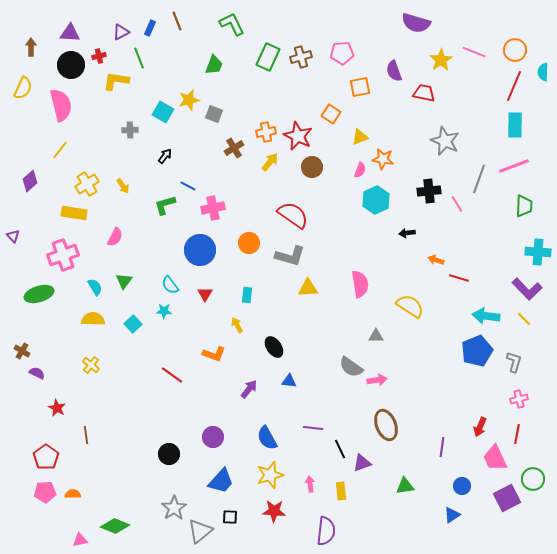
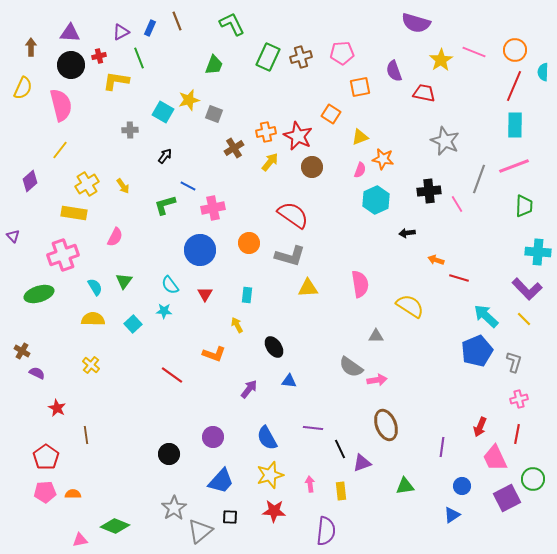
cyan arrow at (486, 316): rotated 36 degrees clockwise
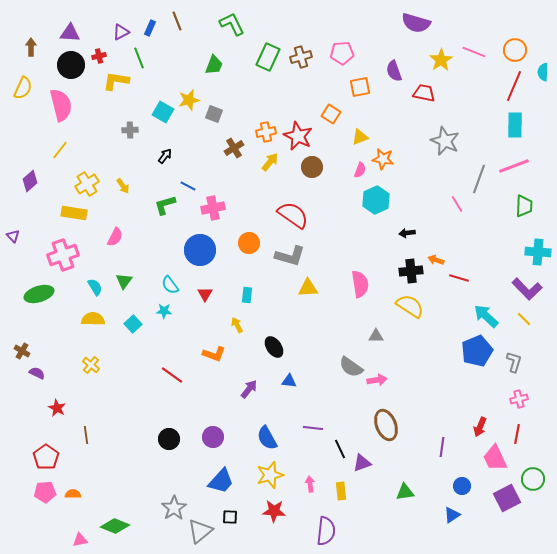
black cross at (429, 191): moved 18 px left, 80 px down
black circle at (169, 454): moved 15 px up
green triangle at (405, 486): moved 6 px down
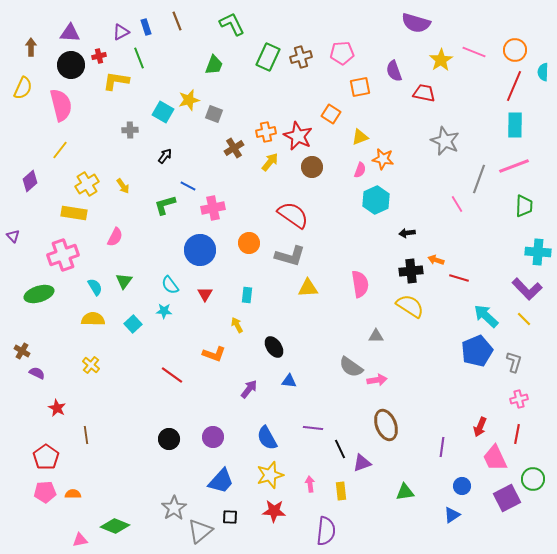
blue rectangle at (150, 28): moved 4 px left, 1 px up; rotated 42 degrees counterclockwise
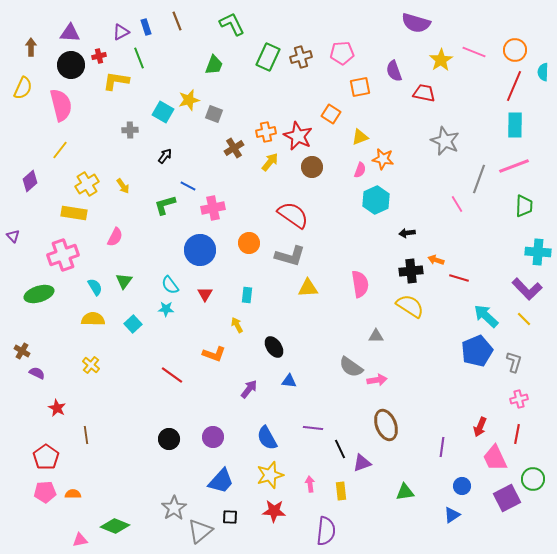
cyan star at (164, 311): moved 2 px right, 2 px up
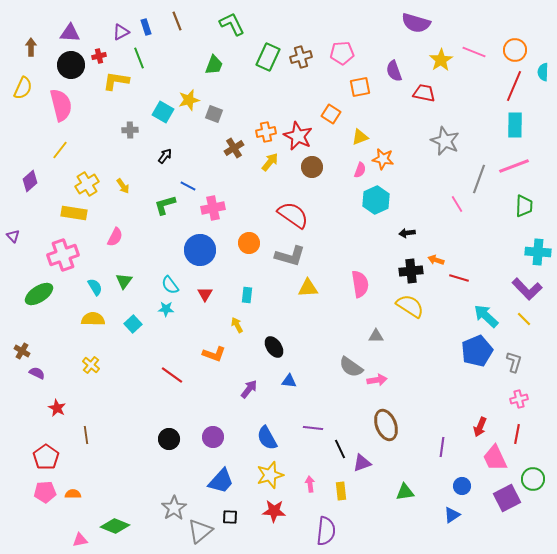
green ellipse at (39, 294): rotated 16 degrees counterclockwise
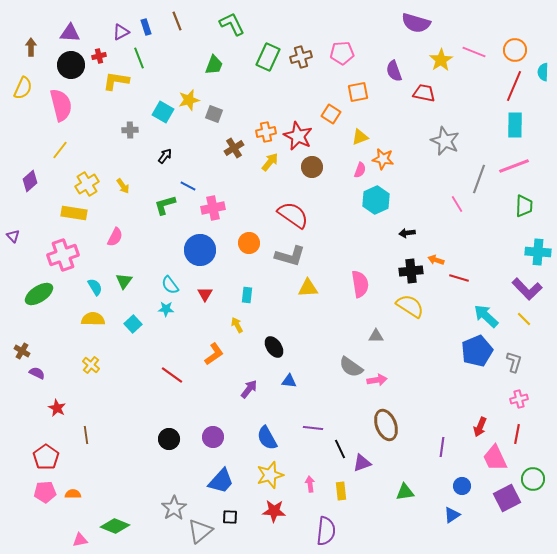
orange square at (360, 87): moved 2 px left, 5 px down
orange L-shape at (214, 354): rotated 55 degrees counterclockwise
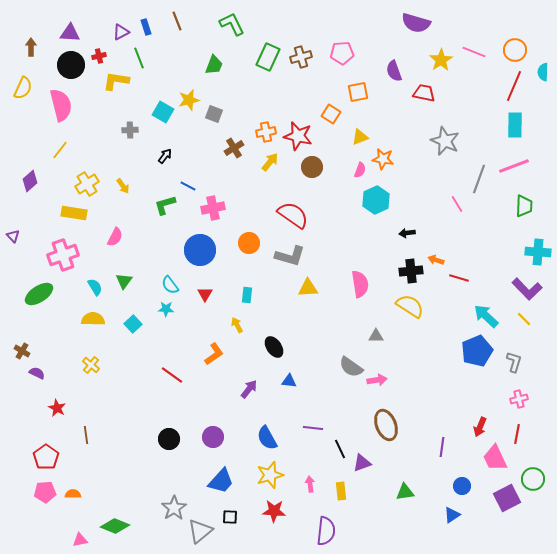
red star at (298, 136): rotated 12 degrees counterclockwise
